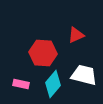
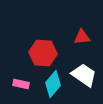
red triangle: moved 6 px right, 2 px down; rotated 18 degrees clockwise
white trapezoid: rotated 20 degrees clockwise
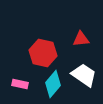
red triangle: moved 1 px left, 2 px down
red hexagon: rotated 8 degrees clockwise
pink rectangle: moved 1 px left
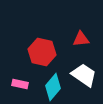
red hexagon: moved 1 px left, 1 px up
cyan diamond: moved 3 px down
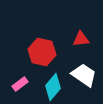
pink rectangle: rotated 49 degrees counterclockwise
